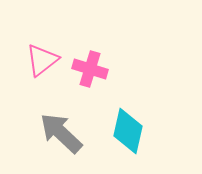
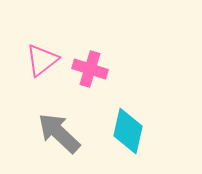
gray arrow: moved 2 px left
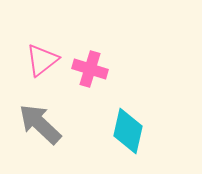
gray arrow: moved 19 px left, 9 px up
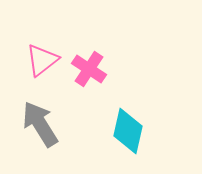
pink cross: moved 1 px left; rotated 16 degrees clockwise
gray arrow: rotated 15 degrees clockwise
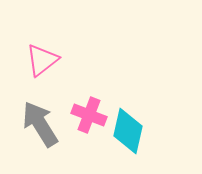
pink cross: moved 46 px down; rotated 12 degrees counterclockwise
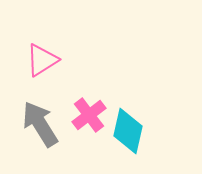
pink triangle: rotated 6 degrees clockwise
pink cross: rotated 32 degrees clockwise
